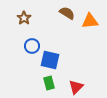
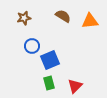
brown semicircle: moved 4 px left, 3 px down
brown star: rotated 24 degrees clockwise
blue square: rotated 36 degrees counterclockwise
red triangle: moved 1 px left, 1 px up
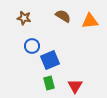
brown star: rotated 24 degrees clockwise
red triangle: rotated 14 degrees counterclockwise
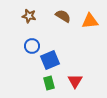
brown star: moved 5 px right, 2 px up
red triangle: moved 5 px up
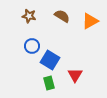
brown semicircle: moved 1 px left
orange triangle: rotated 24 degrees counterclockwise
blue square: rotated 36 degrees counterclockwise
red triangle: moved 6 px up
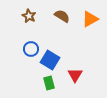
brown star: rotated 16 degrees clockwise
orange triangle: moved 2 px up
blue circle: moved 1 px left, 3 px down
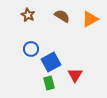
brown star: moved 1 px left, 1 px up
blue square: moved 1 px right, 2 px down; rotated 30 degrees clockwise
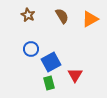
brown semicircle: rotated 28 degrees clockwise
